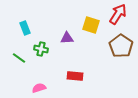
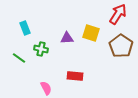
yellow square: moved 8 px down
pink semicircle: moved 7 px right; rotated 80 degrees clockwise
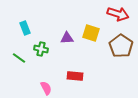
red arrow: rotated 75 degrees clockwise
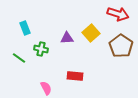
yellow square: rotated 30 degrees clockwise
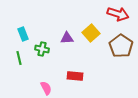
cyan rectangle: moved 2 px left, 6 px down
green cross: moved 1 px right
green line: rotated 40 degrees clockwise
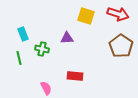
yellow square: moved 5 px left, 17 px up; rotated 30 degrees counterclockwise
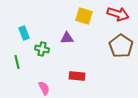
yellow square: moved 2 px left
cyan rectangle: moved 1 px right, 1 px up
green line: moved 2 px left, 4 px down
red rectangle: moved 2 px right
pink semicircle: moved 2 px left
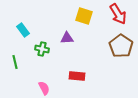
red arrow: rotated 40 degrees clockwise
cyan rectangle: moved 1 px left, 3 px up; rotated 16 degrees counterclockwise
green line: moved 2 px left
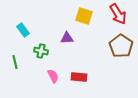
green cross: moved 1 px left, 2 px down
red rectangle: moved 2 px right, 1 px down
pink semicircle: moved 9 px right, 12 px up
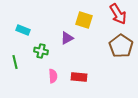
yellow square: moved 4 px down
cyan rectangle: rotated 32 degrees counterclockwise
purple triangle: rotated 24 degrees counterclockwise
pink semicircle: rotated 24 degrees clockwise
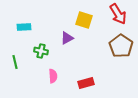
cyan rectangle: moved 1 px right, 3 px up; rotated 24 degrees counterclockwise
red rectangle: moved 7 px right, 6 px down; rotated 21 degrees counterclockwise
